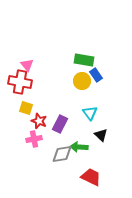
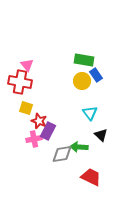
purple rectangle: moved 12 px left, 7 px down
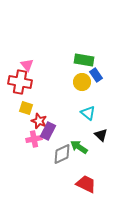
yellow circle: moved 1 px down
cyan triangle: moved 2 px left; rotated 14 degrees counterclockwise
green arrow: rotated 30 degrees clockwise
gray diamond: rotated 15 degrees counterclockwise
red trapezoid: moved 5 px left, 7 px down
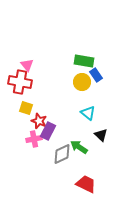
green rectangle: moved 1 px down
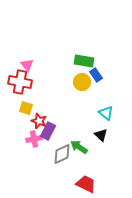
cyan triangle: moved 18 px right
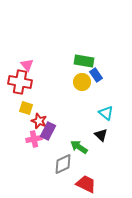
gray diamond: moved 1 px right, 10 px down
